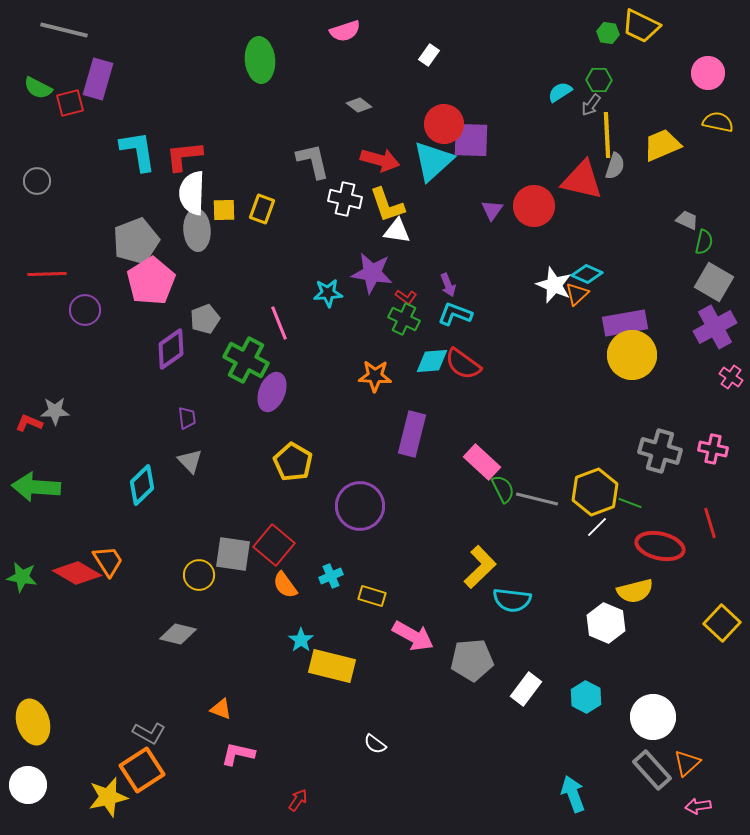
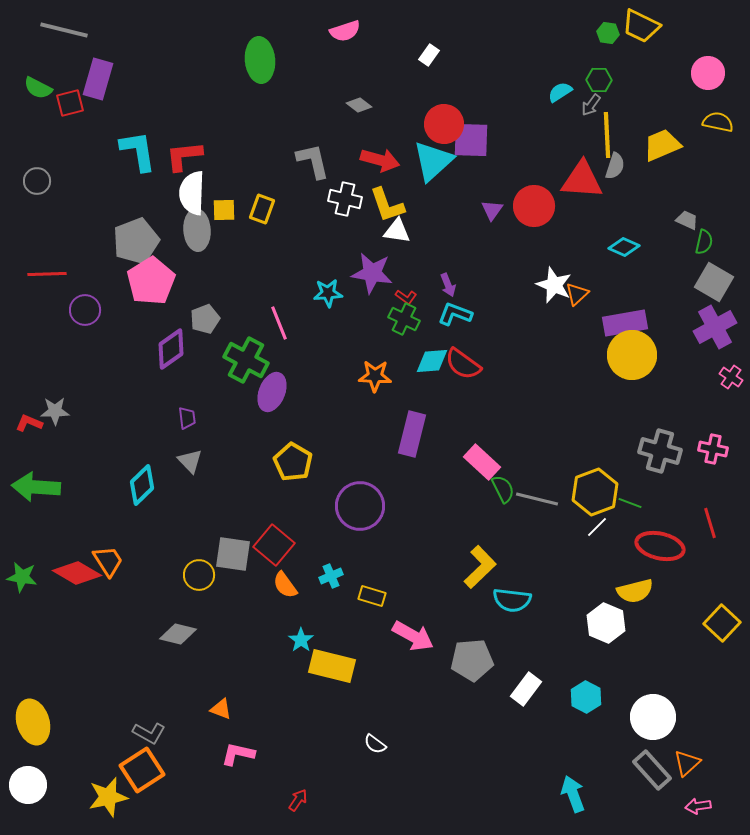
red triangle at (582, 180): rotated 9 degrees counterclockwise
cyan diamond at (587, 274): moved 37 px right, 27 px up
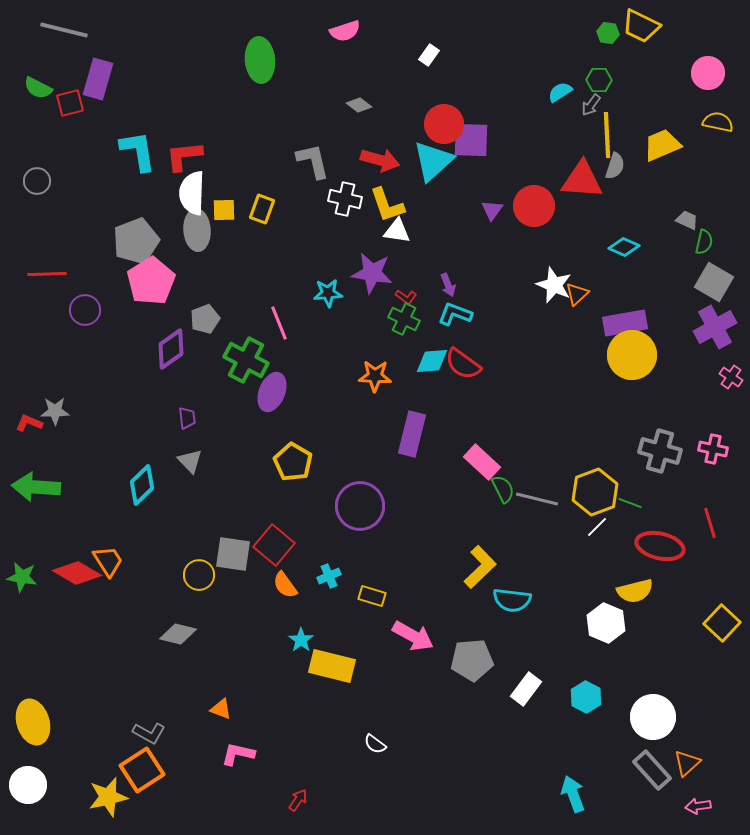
cyan cross at (331, 576): moved 2 px left
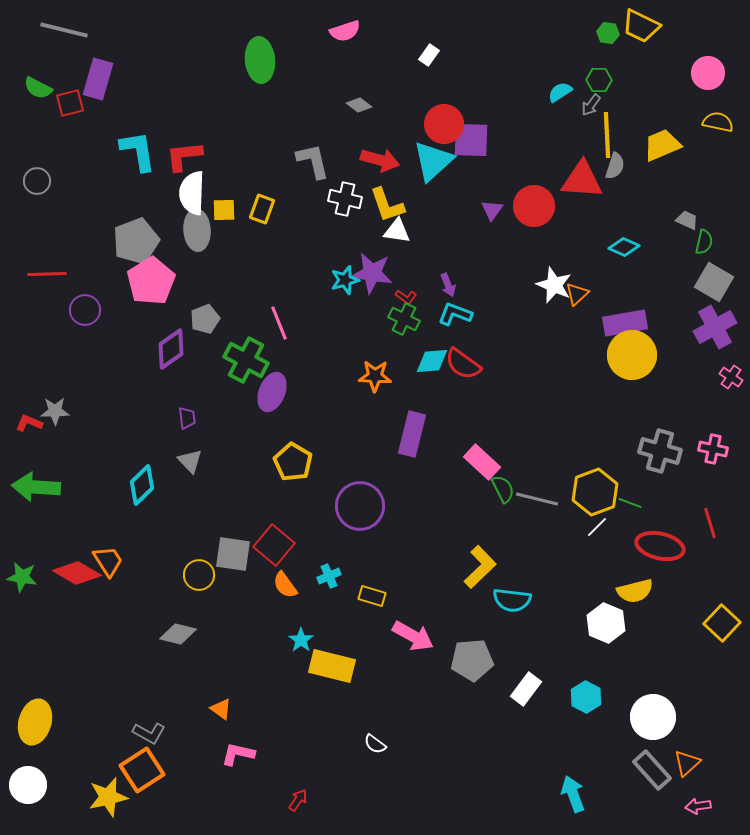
cyan star at (328, 293): moved 17 px right, 13 px up; rotated 12 degrees counterclockwise
orange triangle at (221, 709): rotated 15 degrees clockwise
yellow ellipse at (33, 722): moved 2 px right; rotated 33 degrees clockwise
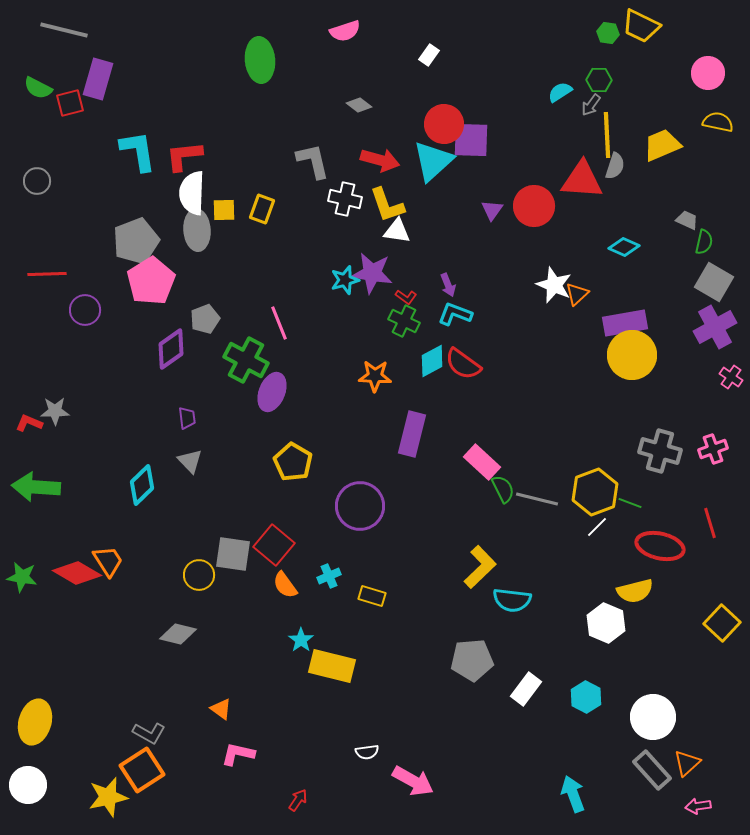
green cross at (404, 319): moved 2 px down
cyan diamond at (432, 361): rotated 24 degrees counterclockwise
pink cross at (713, 449): rotated 32 degrees counterclockwise
pink arrow at (413, 636): moved 145 px down
white semicircle at (375, 744): moved 8 px left, 8 px down; rotated 45 degrees counterclockwise
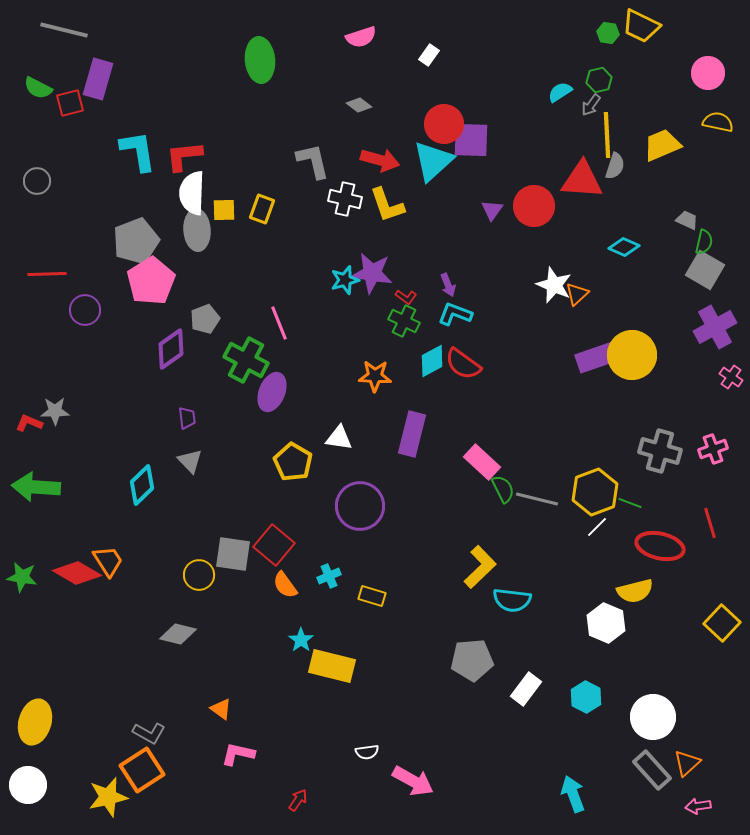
pink semicircle at (345, 31): moved 16 px right, 6 px down
green hexagon at (599, 80): rotated 15 degrees counterclockwise
white triangle at (397, 231): moved 58 px left, 207 px down
gray square at (714, 282): moved 9 px left, 12 px up
purple rectangle at (625, 323): moved 27 px left, 34 px down; rotated 9 degrees counterclockwise
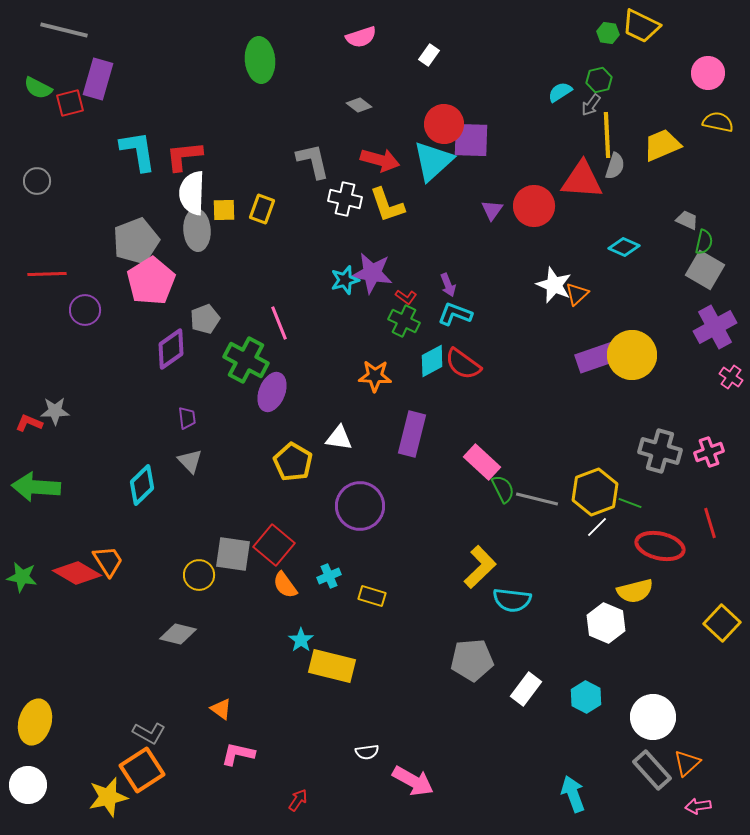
pink cross at (713, 449): moved 4 px left, 3 px down
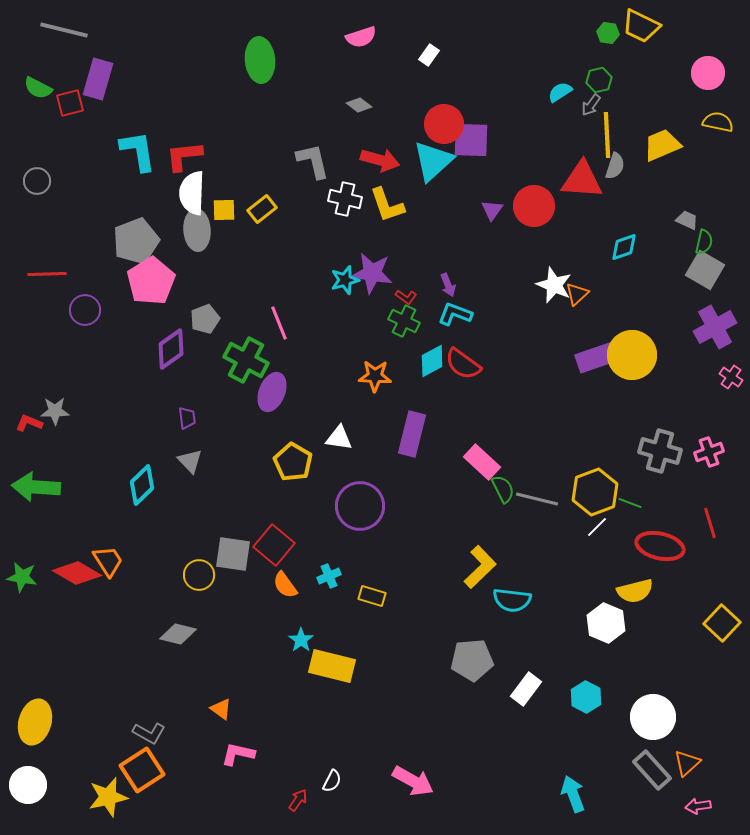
yellow rectangle at (262, 209): rotated 32 degrees clockwise
cyan diamond at (624, 247): rotated 44 degrees counterclockwise
white semicircle at (367, 752): moved 35 px left, 29 px down; rotated 55 degrees counterclockwise
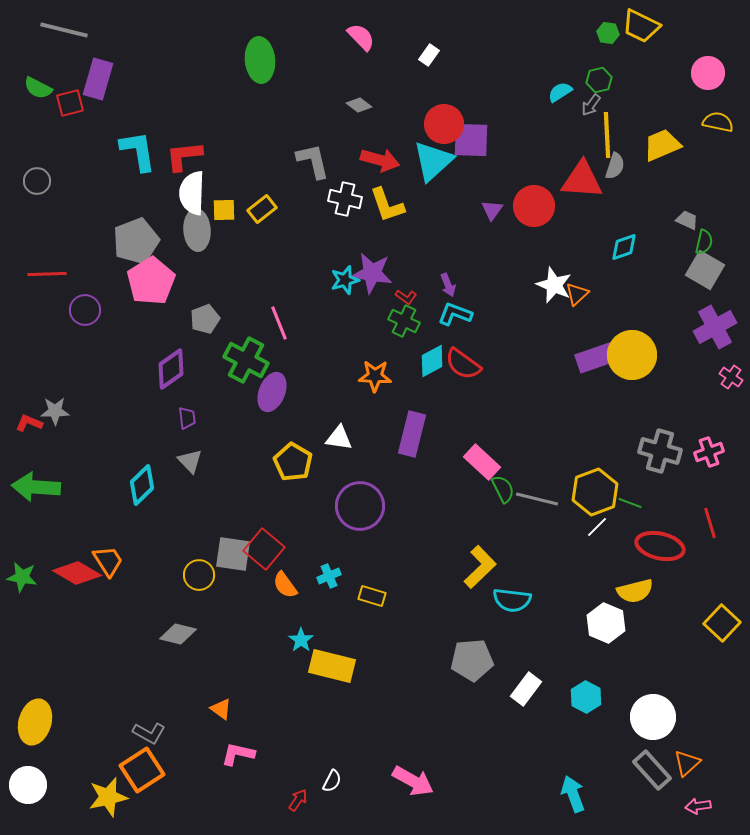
pink semicircle at (361, 37): rotated 116 degrees counterclockwise
purple diamond at (171, 349): moved 20 px down
red square at (274, 545): moved 10 px left, 4 px down
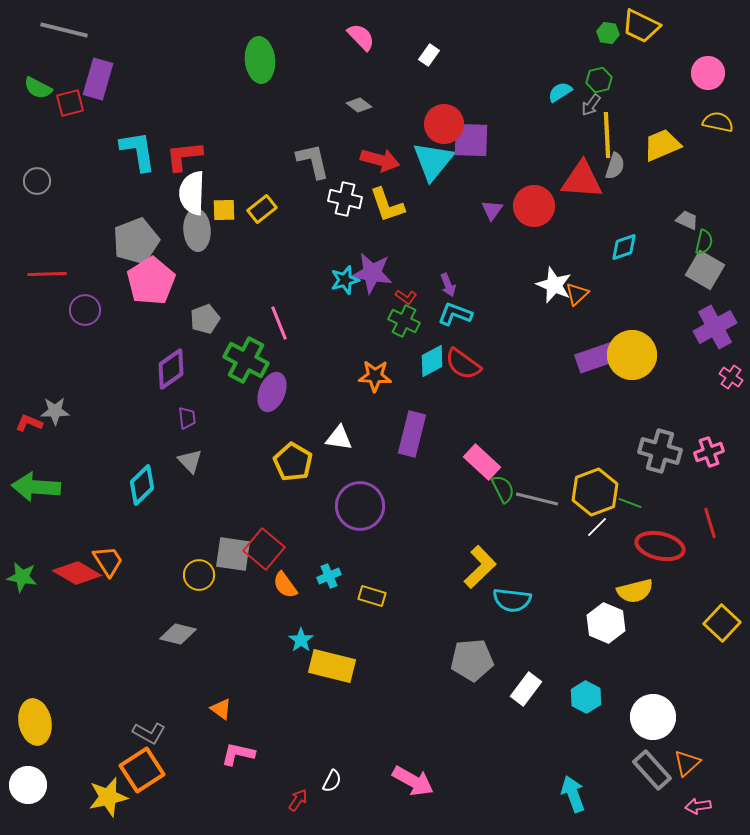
cyan triangle at (433, 161): rotated 9 degrees counterclockwise
yellow ellipse at (35, 722): rotated 27 degrees counterclockwise
